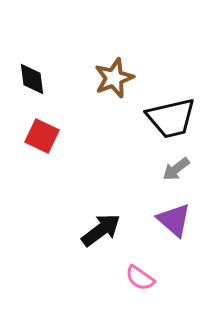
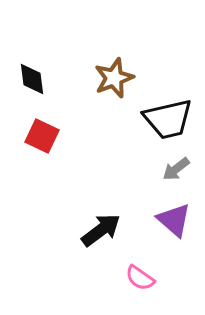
black trapezoid: moved 3 px left, 1 px down
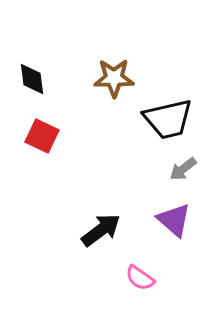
brown star: rotated 21 degrees clockwise
gray arrow: moved 7 px right
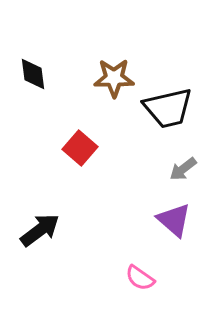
black diamond: moved 1 px right, 5 px up
black trapezoid: moved 11 px up
red square: moved 38 px right, 12 px down; rotated 16 degrees clockwise
black arrow: moved 61 px left
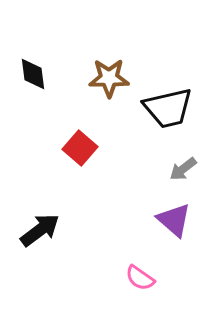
brown star: moved 5 px left
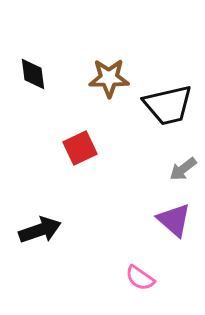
black trapezoid: moved 3 px up
red square: rotated 24 degrees clockwise
black arrow: rotated 18 degrees clockwise
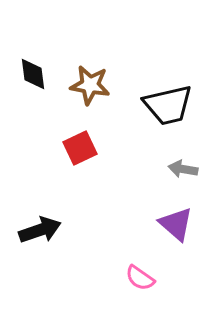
brown star: moved 19 px left, 7 px down; rotated 9 degrees clockwise
gray arrow: rotated 48 degrees clockwise
purple triangle: moved 2 px right, 4 px down
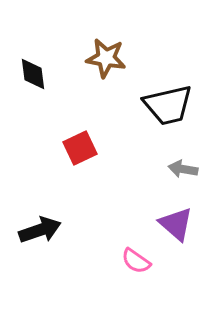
brown star: moved 16 px right, 27 px up
pink semicircle: moved 4 px left, 17 px up
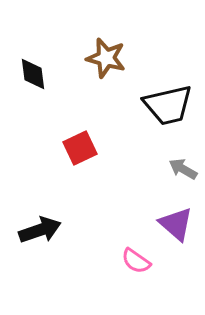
brown star: rotated 6 degrees clockwise
gray arrow: rotated 20 degrees clockwise
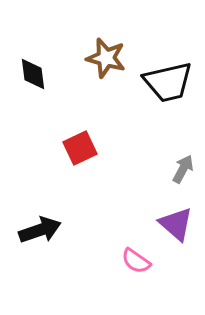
black trapezoid: moved 23 px up
gray arrow: rotated 88 degrees clockwise
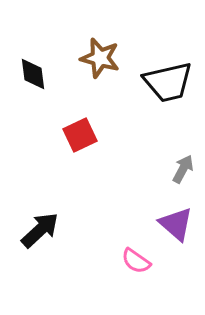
brown star: moved 6 px left
red square: moved 13 px up
black arrow: rotated 24 degrees counterclockwise
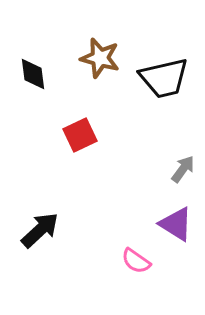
black trapezoid: moved 4 px left, 4 px up
gray arrow: rotated 8 degrees clockwise
purple triangle: rotated 9 degrees counterclockwise
